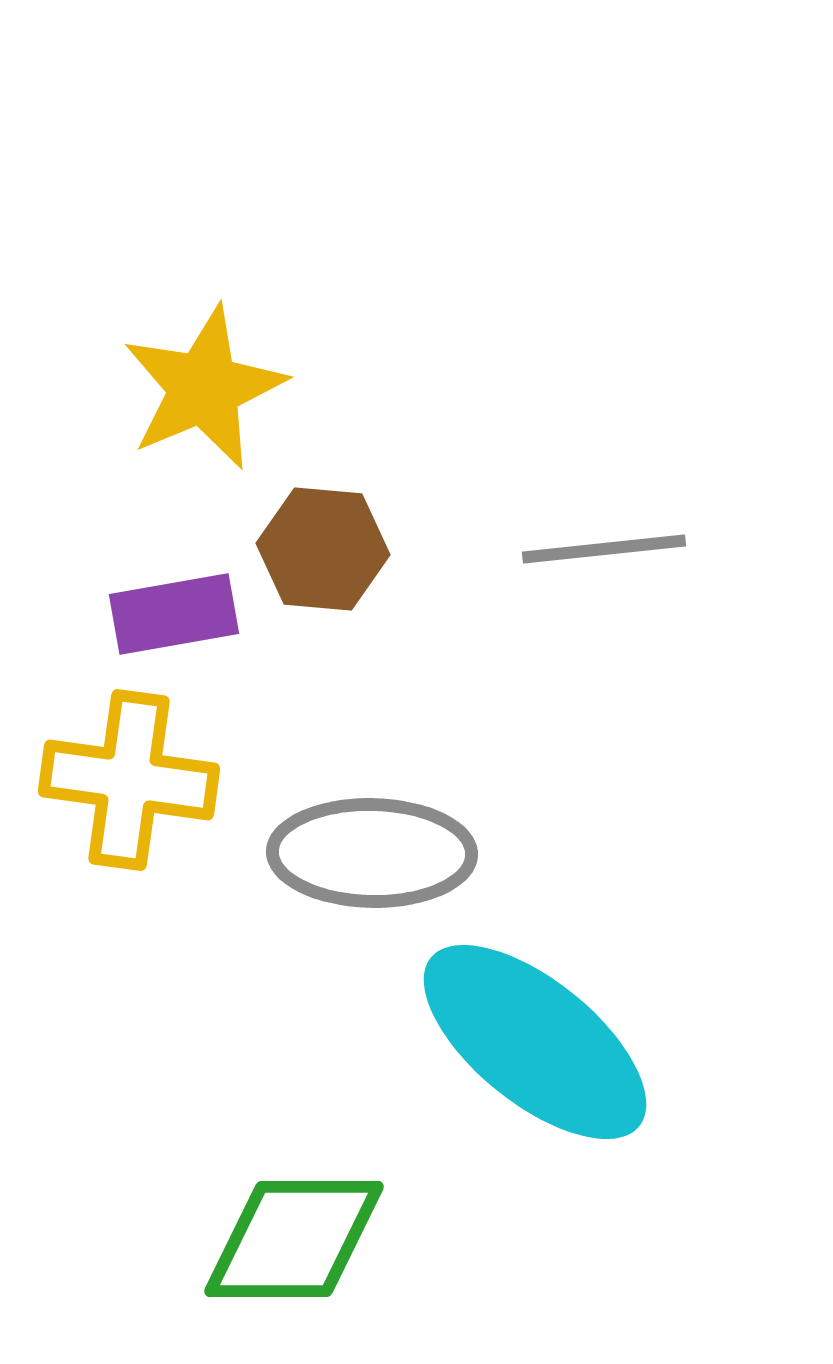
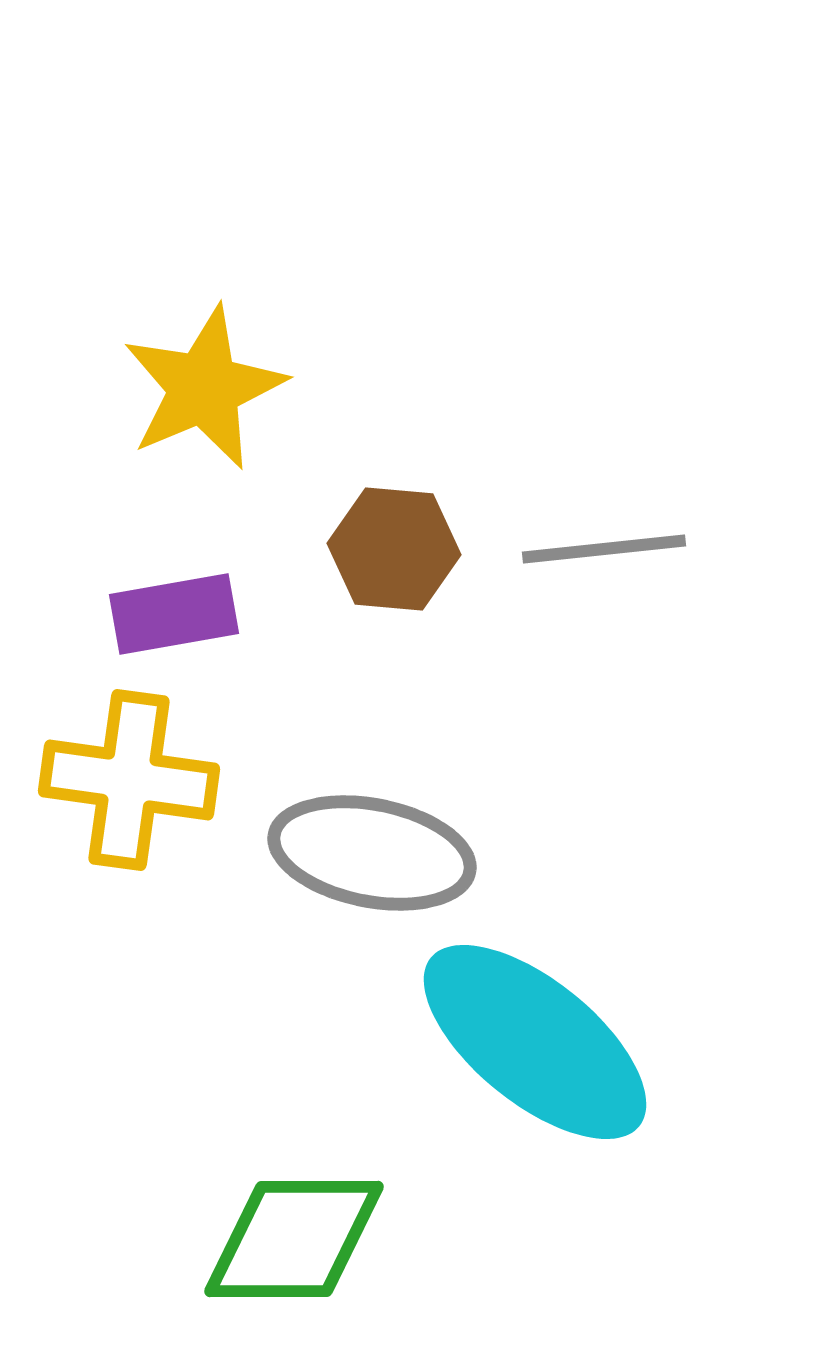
brown hexagon: moved 71 px right
gray ellipse: rotated 10 degrees clockwise
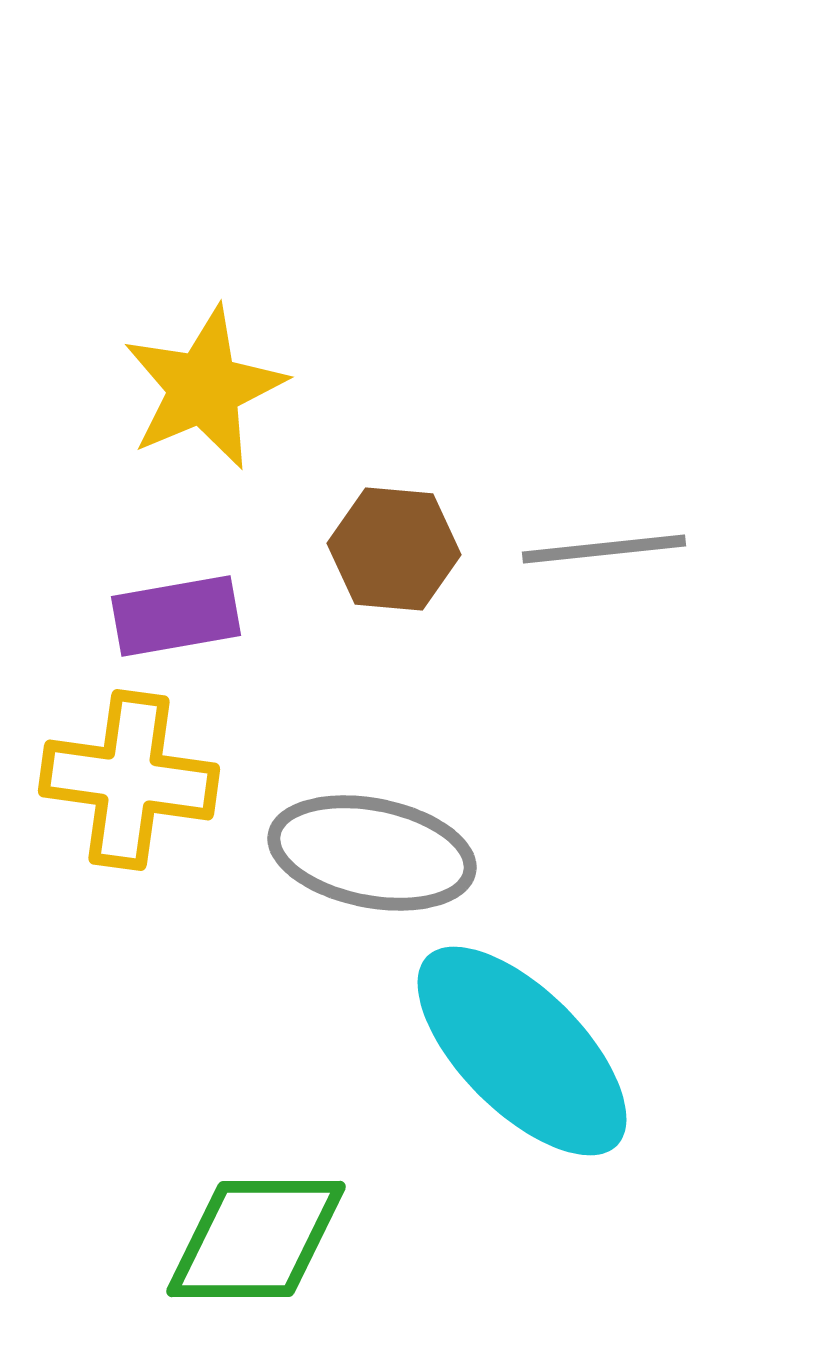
purple rectangle: moved 2 px right, 2 px down
cyan ellipse: moved 13 px left, 9 px down; rotated 6 degrees clockwise
green diamond: moved 38 px left
